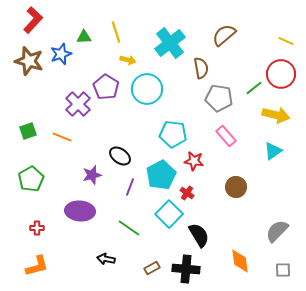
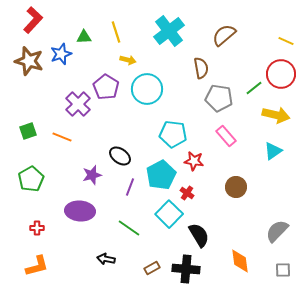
cyan cross at (170, 43): moved 1 px left, 12 px up
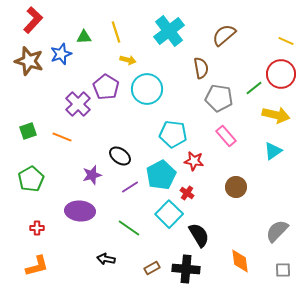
purple line at (130, 187): rotated 36 degrees clockwise
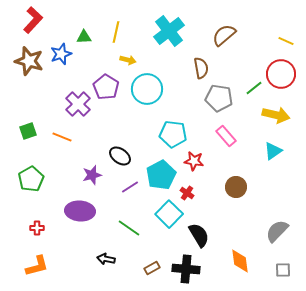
yellow line at (116, 32): rotated 30 degrees clockwise
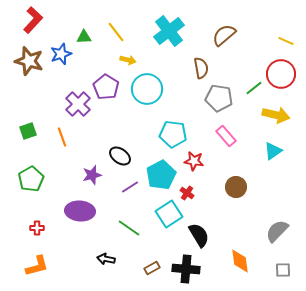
yellow line at (116, 32): rotated 50 degrees counterclockwise
orange line at (62, 137): rotated 48 degrees clockwise
cyan square at (169, 214): rotated 12 degrees clockwise
